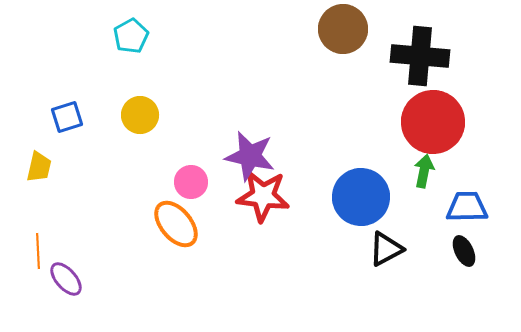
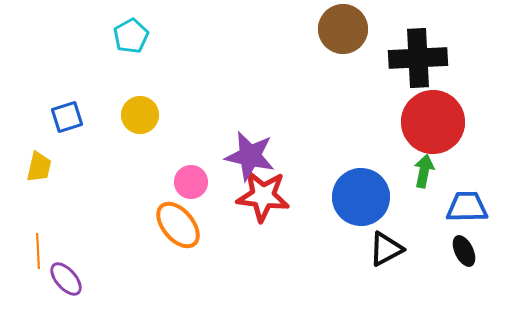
black cross: moved 2 px left, 2 px down; rotated 8 degrees counterclockwise
orange ellipse: moved 2 px right, 1 px down
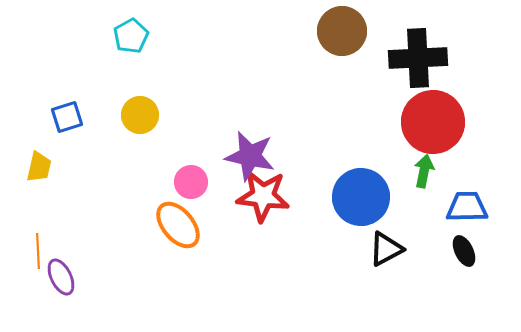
brown circle: moved 1 px left, 2 px down
purple ellipse: moved 5 px left, 2 px up; rotated 15 degrees clockwise
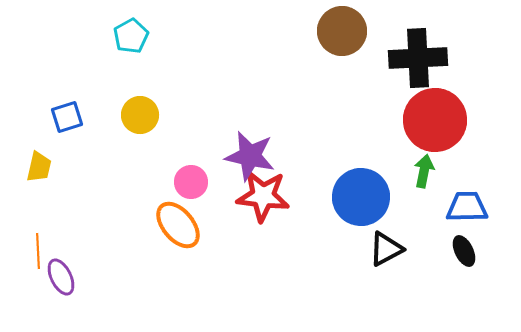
red circle: moved 2 px right, 2 px up
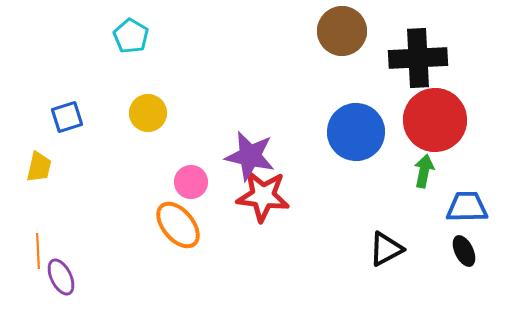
cyan pentagon: rotated 12 degrees counterclockwise
yellow circle: moved 8 px right, 2 px up
blue circle: moved 5 px left, 65 px up
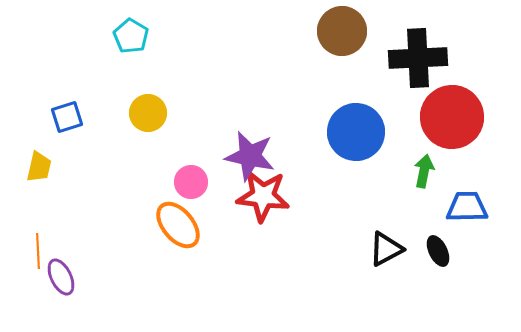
red circle: moved 17 px right, 3 px up
black ellipse: moved 26 px left
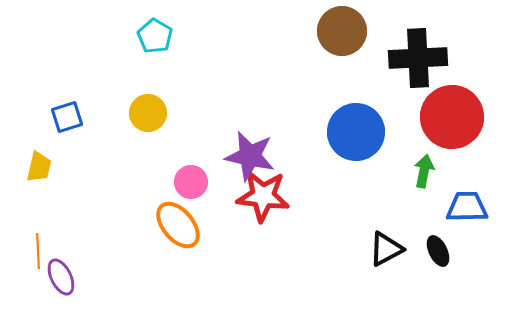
cyan pentagon: moved 24 px right
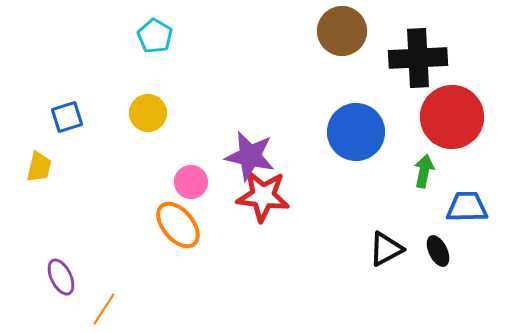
orange line: moved 66 px right, 58 px down; rotated 36 degrees clockwise
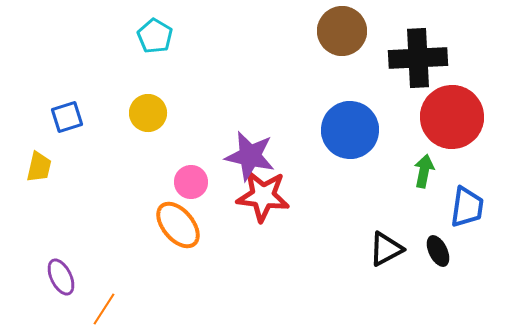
blue circle: moved 6 px left, 2 px up
blue trapezoid: rotated 99 degrees clockwise
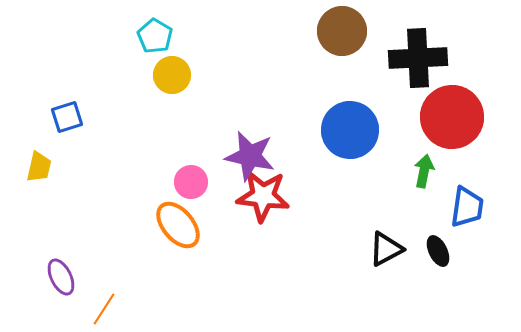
yellow circle: moved 24 px right, 38 px up
